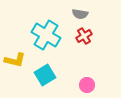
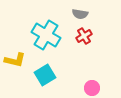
pink circle: moved 5 px right, 3 px down
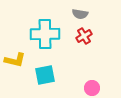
cyan cross: moved 1 px left, 1 px up; rotated 32 degrees counterclockwise
cyan square: rotated 20 degrees clockwise
